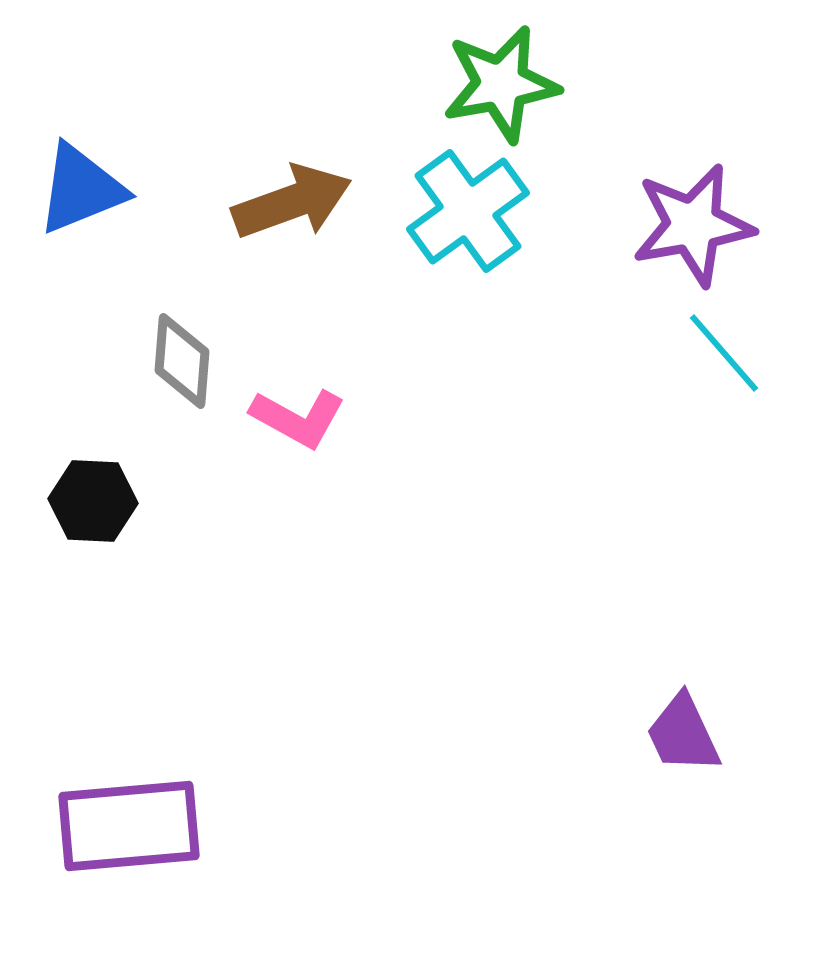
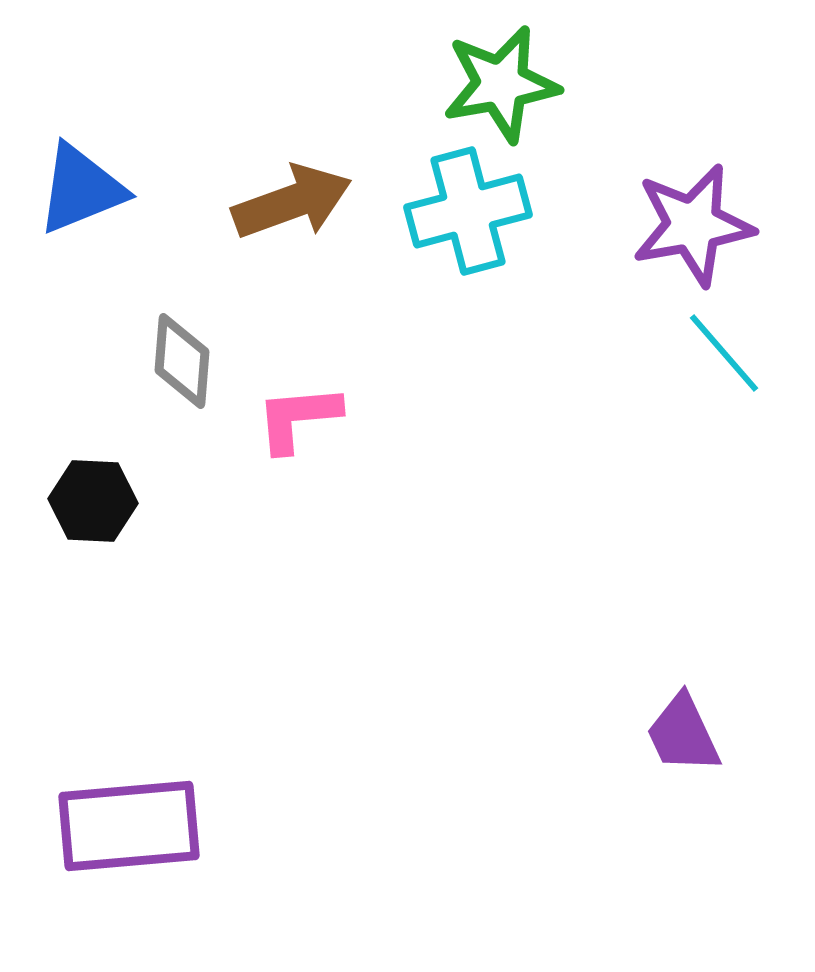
cyan cross: rotated 21 degrees clockwise
pink L-shape: rotated 146 degrees clockwise
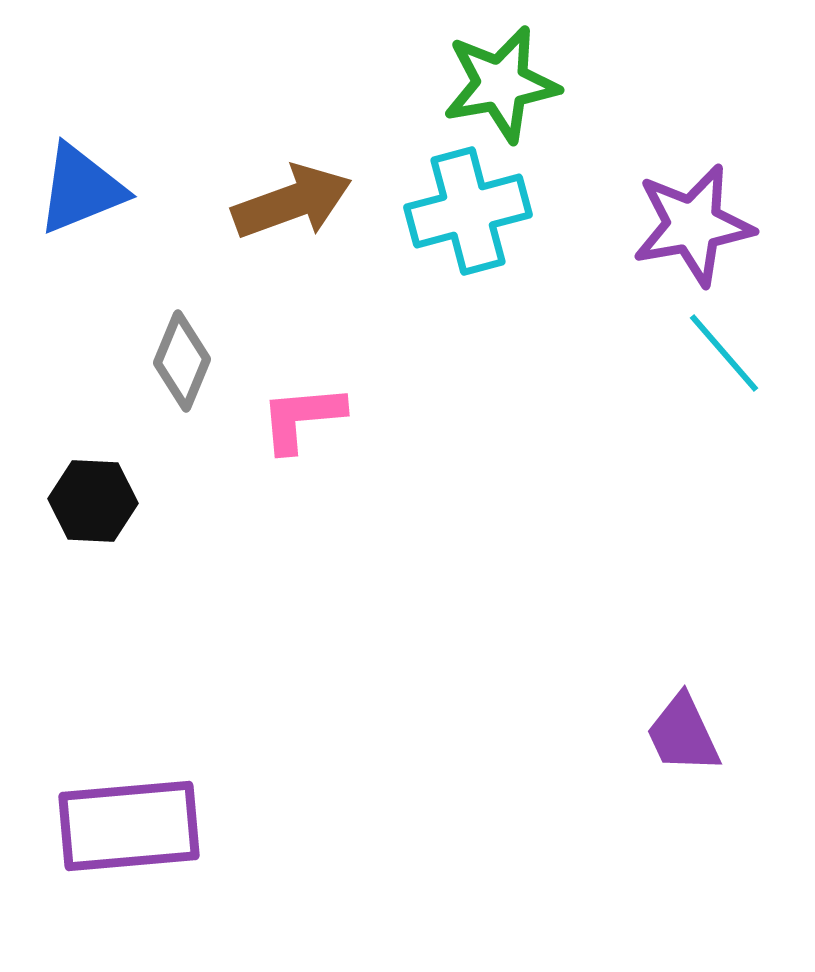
gray diamond: rotated 18 degrees clockwise
pink L-shape: moved 4 px right
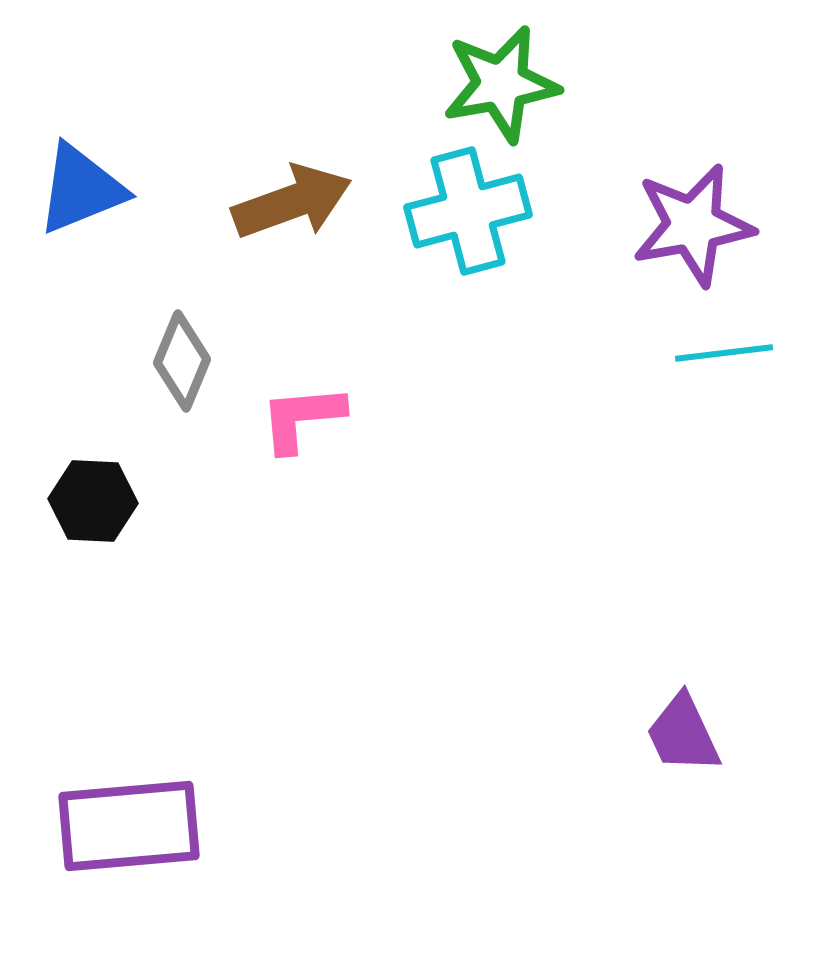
cyan line: rotated 56 degrees counterclockwise
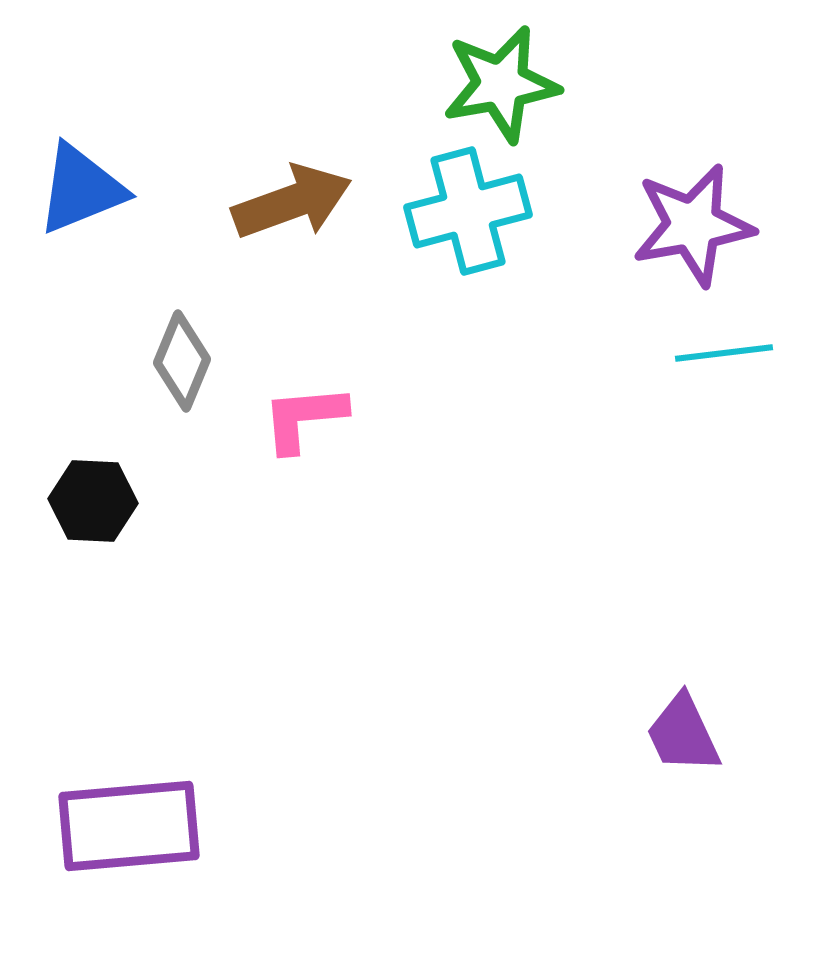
pink L-shape: moved 2 px right
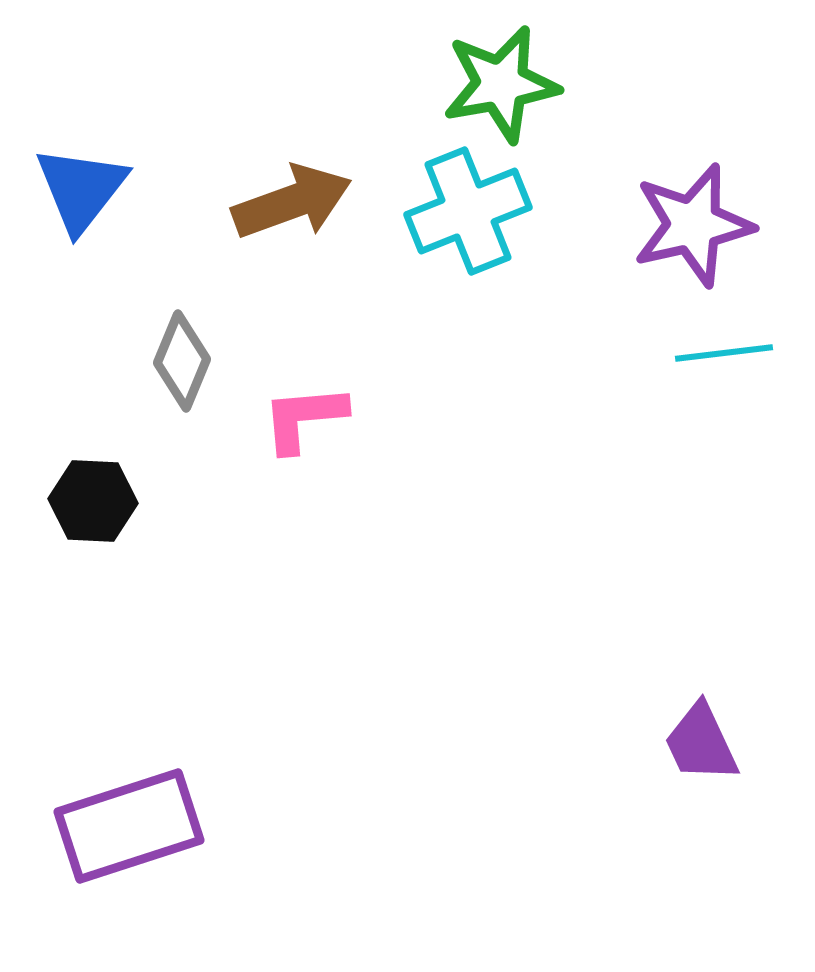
blue triangle: rotated 30 degrees counterclockwise
cyan cross: rotated 7 degrees counterclockwise
purple star: rotated 3 degrees counterclockwise
purple trapezoid: moved 18 px right, 9 px down
purple rectangle: rotated 13 degrees counterclockwise
